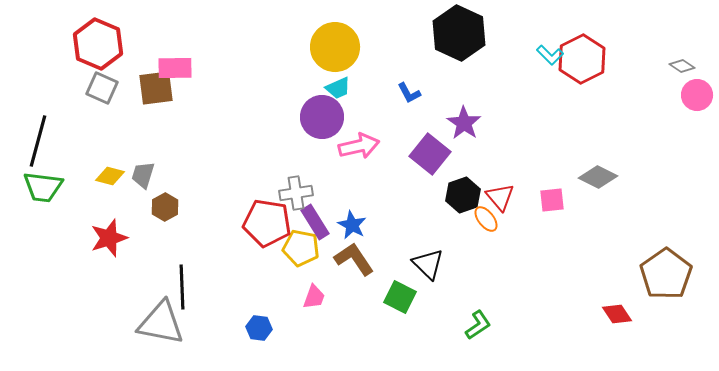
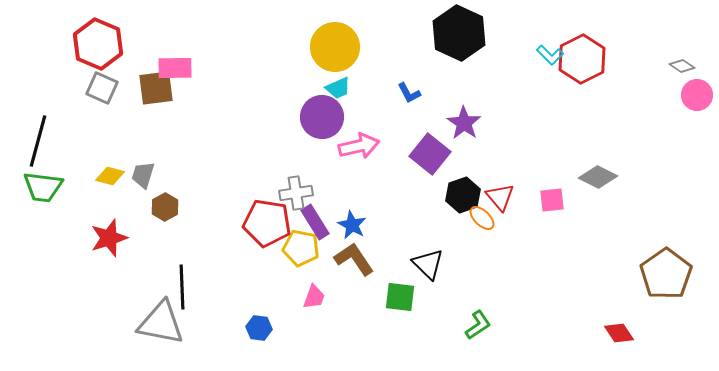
orange ellipse at (486, 219): moved 4 px left, 1 px up; rotated 8 degrees counterclockwise
green square at (400, 297): rotated 20 degrees counterclockwise
red diamond at (617, 314): moved 2 px right, 19 px down
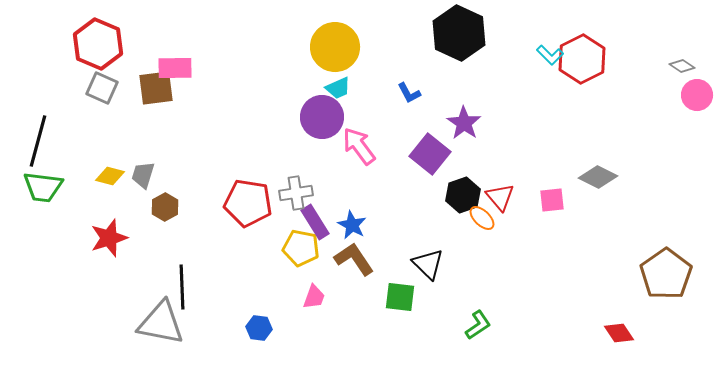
pink arrow at (359, 146): rotated 114 degrees counterclockwise
red pentagon at (267, 223): moved 19 px left, 20 px up
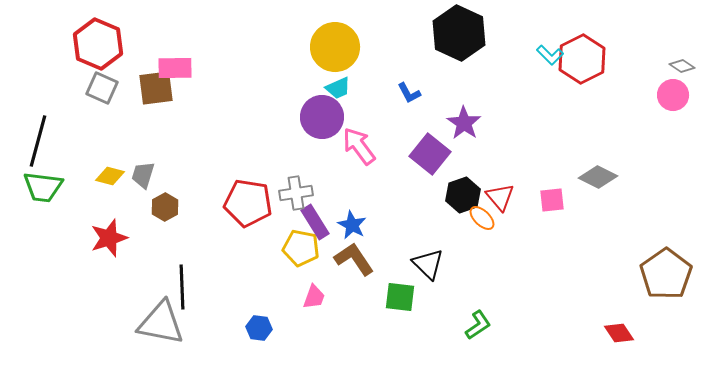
pink circle at (697, 95): moved 24 px left
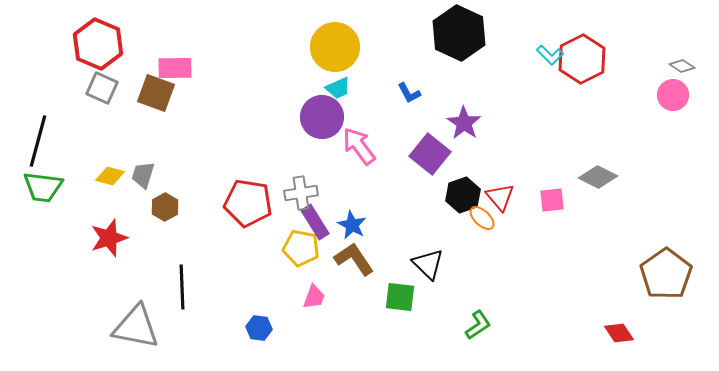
brown square at (156, 88): moved 5 px down; rotated 27 degrees clockwise
gray cross at (296, 193): moved 5 px right
gray triangle at (161, 323): moved 25 px left, 4 px down
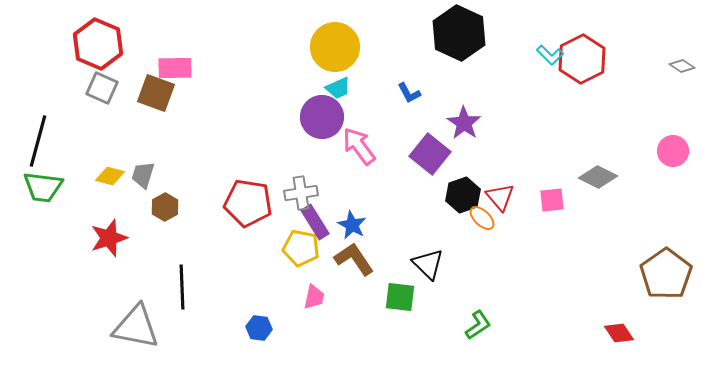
pink circle at (673, 95): moved 56 px down
pink trapezoid at (314, 297): rotated 8 degrees counterclockwise
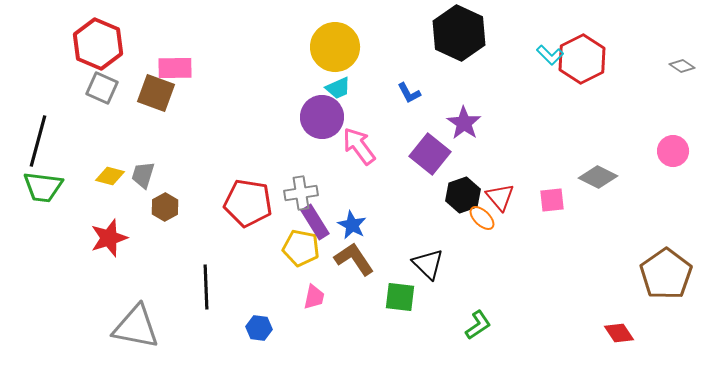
black line at (182, 287): moved 24 px right
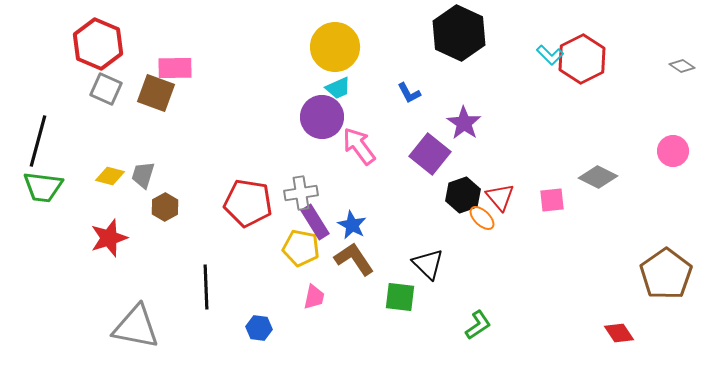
gray square at (102, 88): moved 4 px right, 1 px down
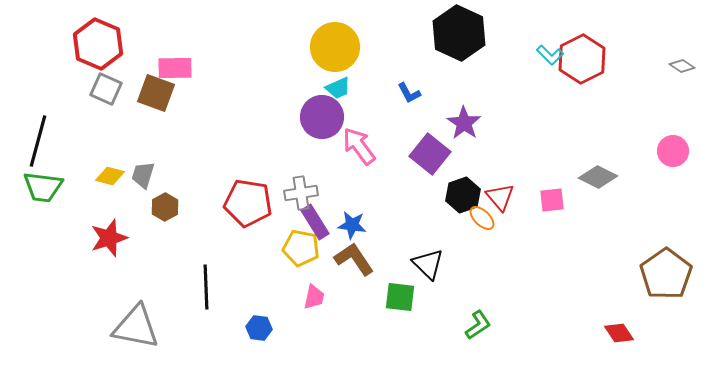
blue star at (352, 225): rotated 20 degrees counterclockwise
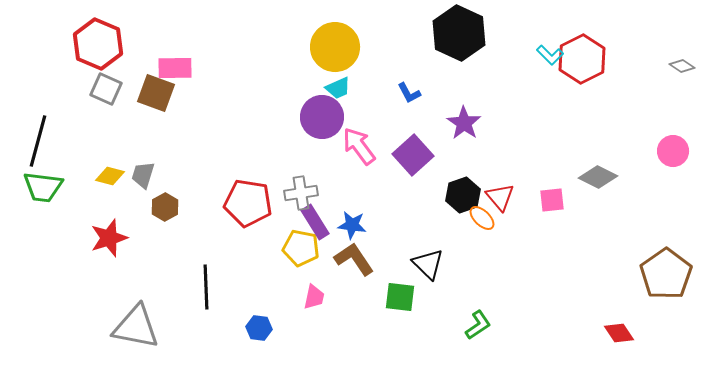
purple square at (430, 154): moved 17 px left, 1 px down; rotated 9 degrees clockwise
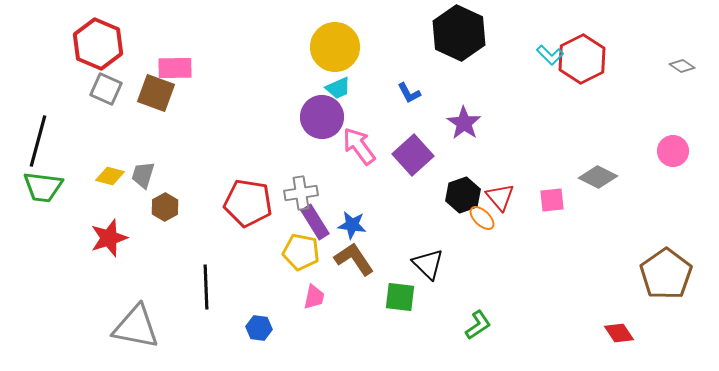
yellow pentagon at (301, 248): moved 4 px down
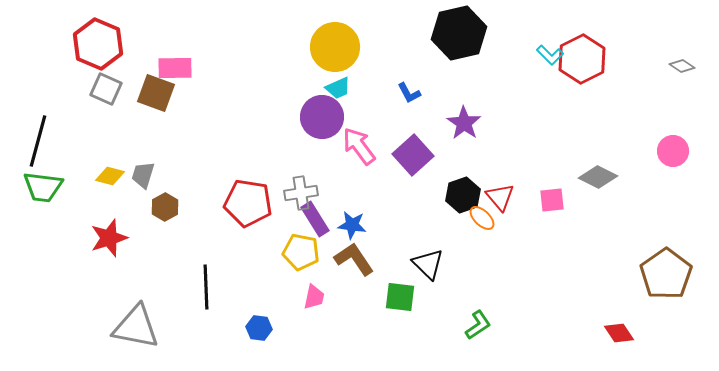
black hexagon at (459, 33): rotated 22 degrees clockwise
purple rectangle at (315, 222): moved 3 px up
